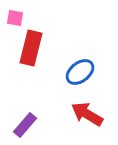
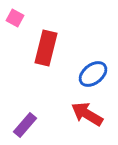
pink square: rotated 18 degrees clockwise
red rectangle: moved 15 px right
blue ellipse: moved 13 px right, 2 px down
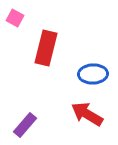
blue ellipse: rotated 36 degrees clockwise
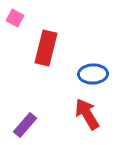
red arrow: rotated 28 degrees clockwise
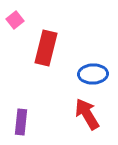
pink square: moved 2 px down; rotated 24 degrees clockwise
purple rectangle: moved 4 px left, 3 px up; rotated 35 degrees counterclockwise
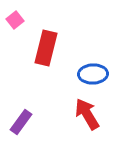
purple rectangle: rotated 30 degrees clockwise
